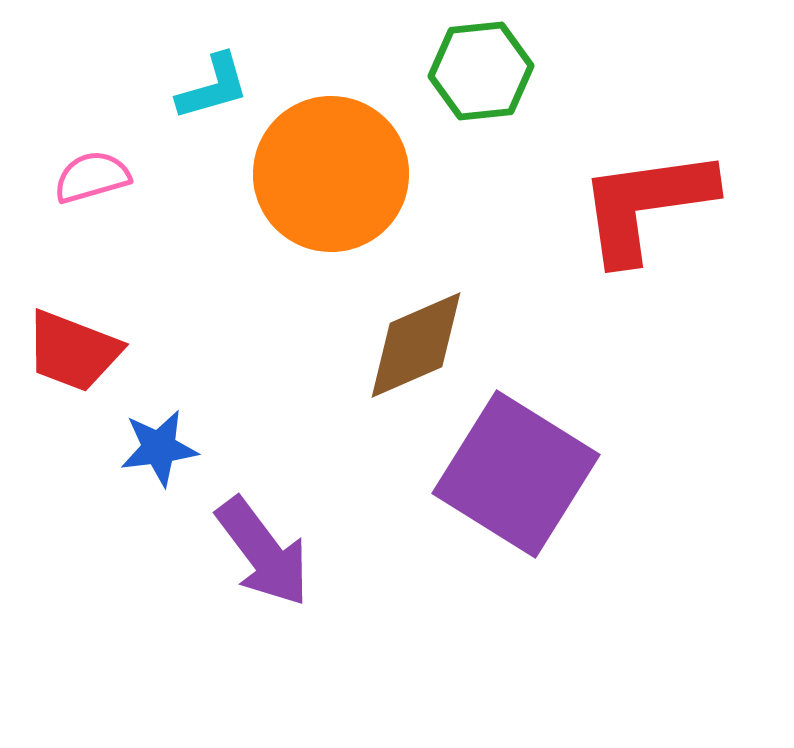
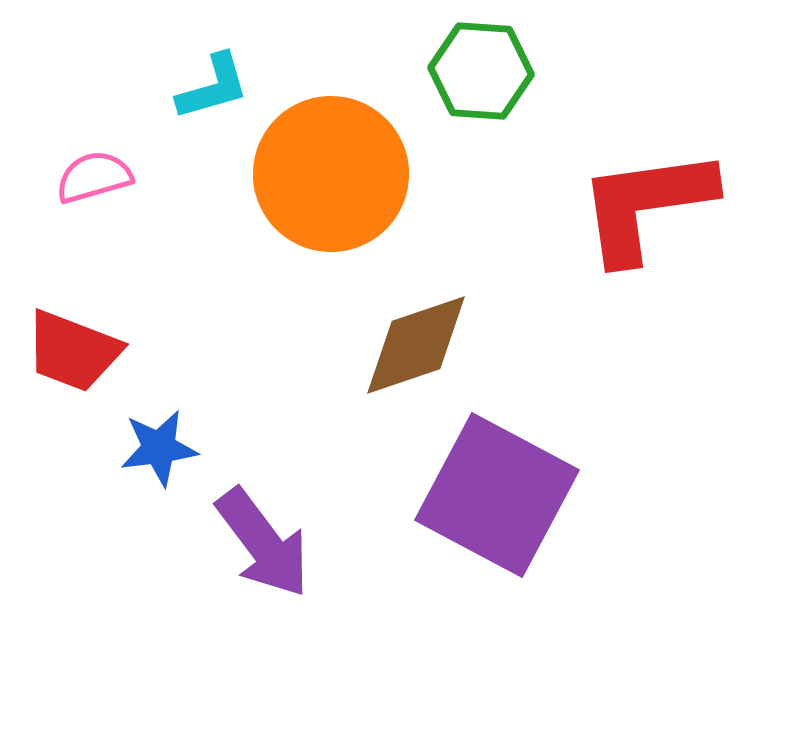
green hexagon: rotated 10 degrees clockwise
pink semicircle: moved 2 px right
brown diamond: rotated 5 degrees clockwise
purple square: moved 19 px left, 21 px down; rotated 4 degrees counterclockwise
purple arrow: moved 9 px up
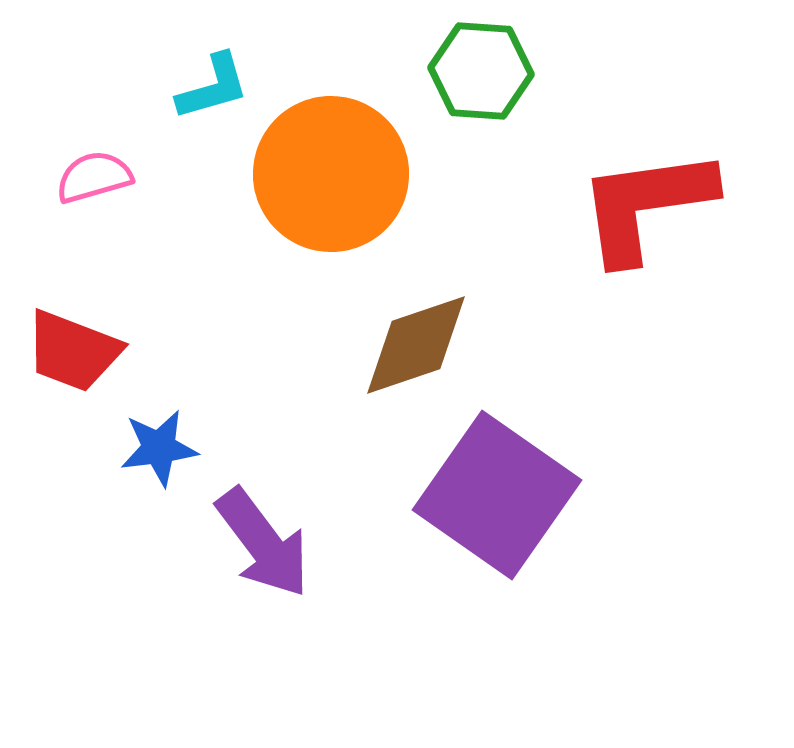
purple square: rotated 7 degrees clockwise
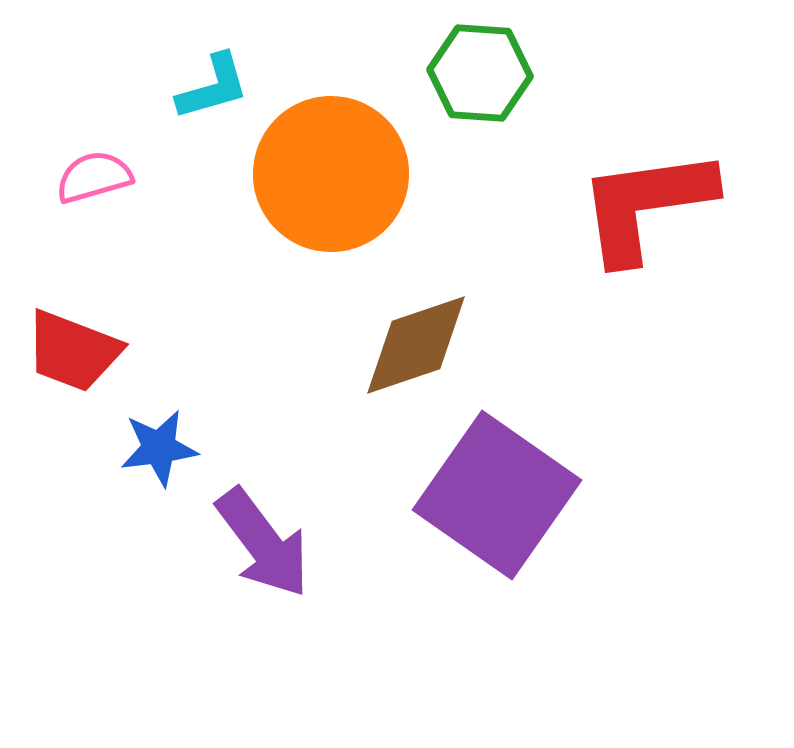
green hexagon: moved 1 px left, 2 px down
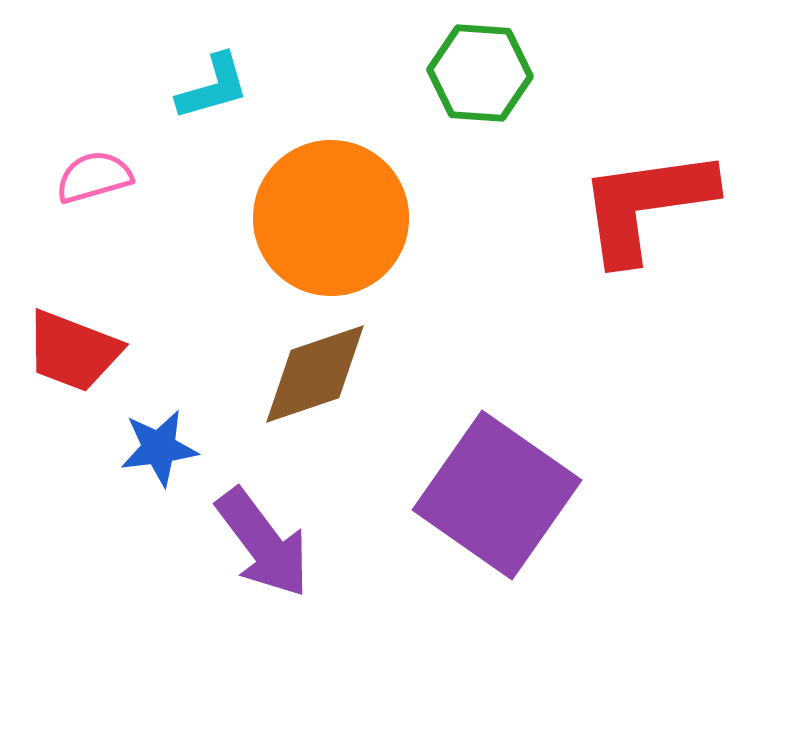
orange circle: moved 44 px down
brown diamond: moved 101 px left, 29 px down
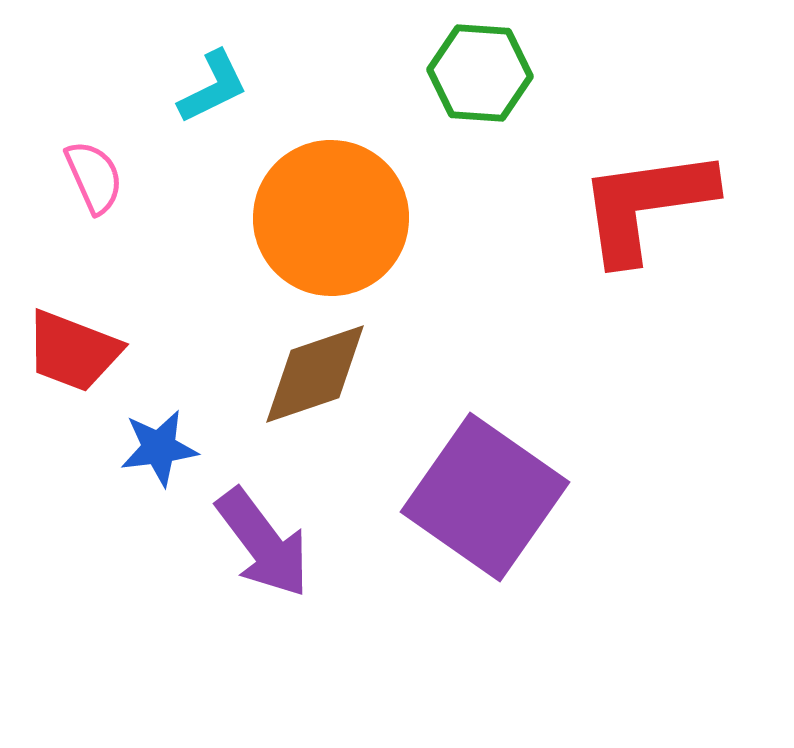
cyan L-shape: rotated 10 degrees counterclockwise
pink semicircle: rotated 82 degrees clockwise
purple square: moved 12 px left, 2 px down
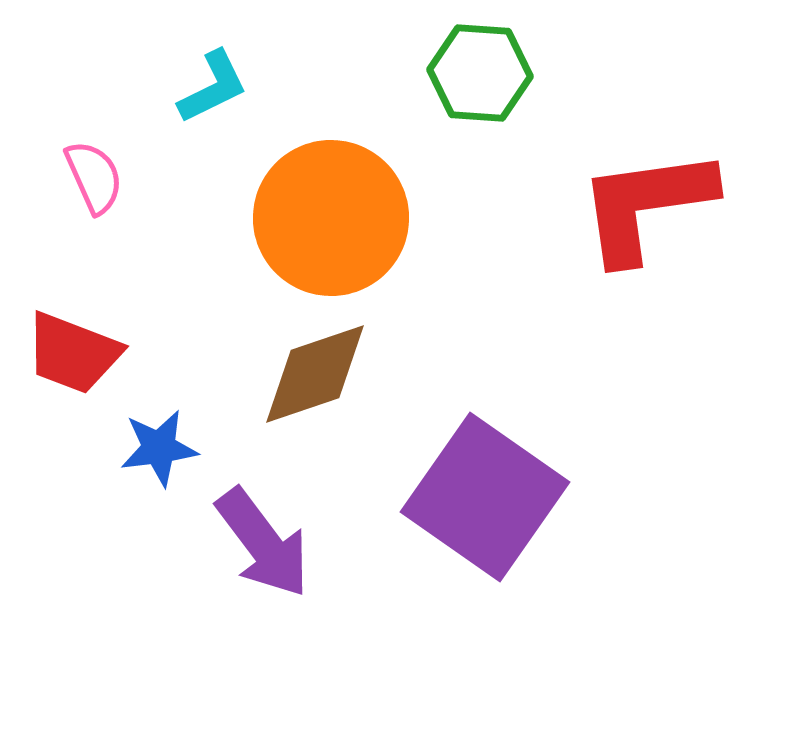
red trapezoid: moved 2 px down
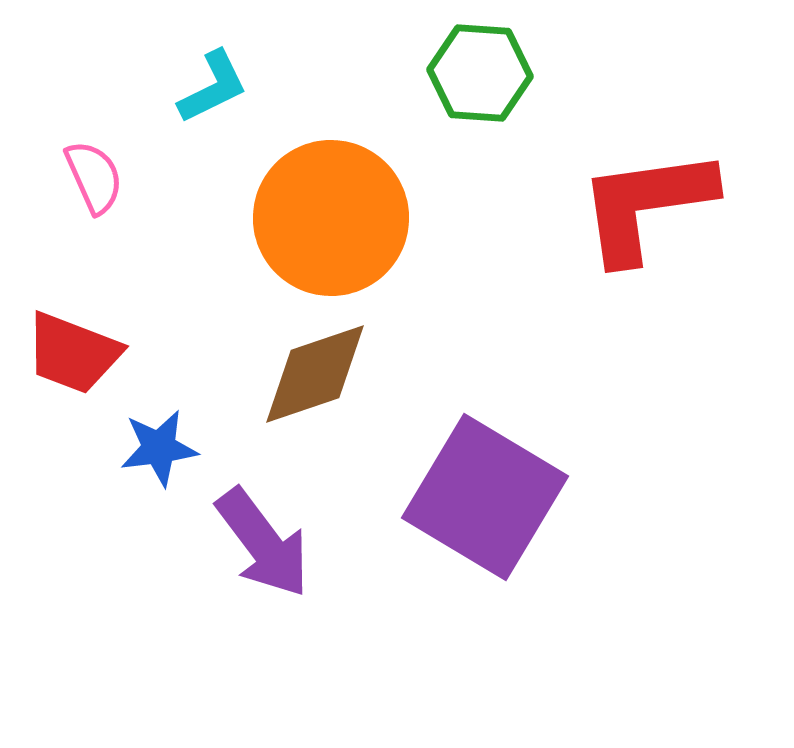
purple square: rotated 4 degrees counterclockwise
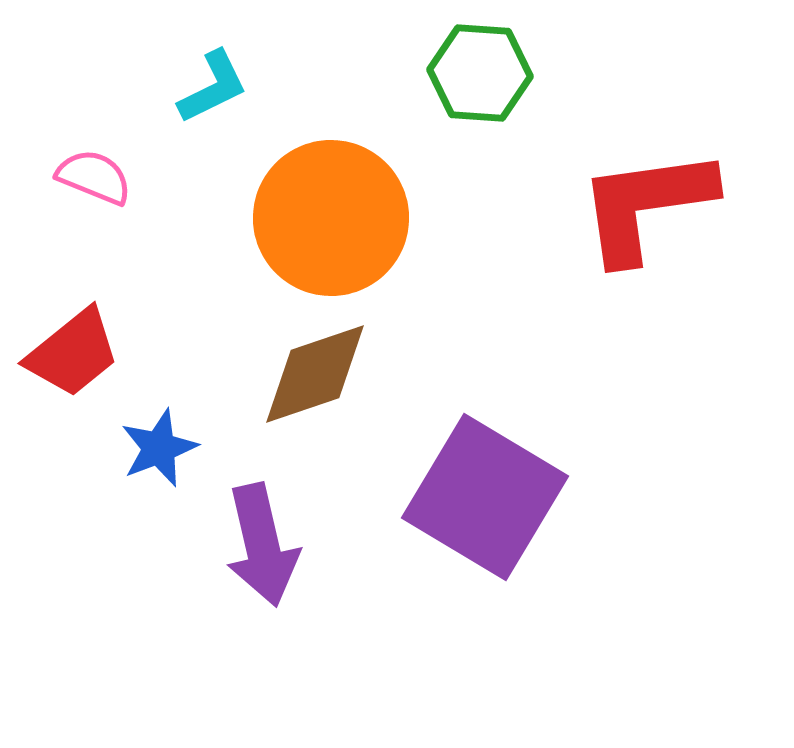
pink semicircle: rotated 44 degrees counterclockwise
red trapezoid: rotated 60 degrees counterclockwise
blue star: rotated 14 degrees counterclockwise
purple arrow: moved 1 px left, 2 px down; rotated 24 degrees clockwise
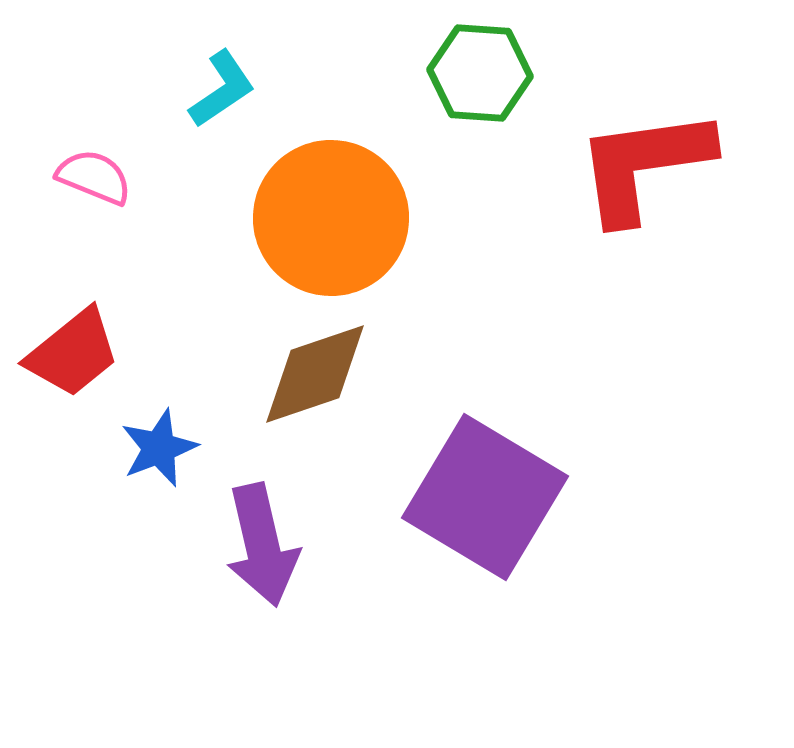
cyan L-shape: moved 9 px right, 2 px down; rotated 8 degrees counterclockwise
red L-shape: moved 2 px left, 40 px up
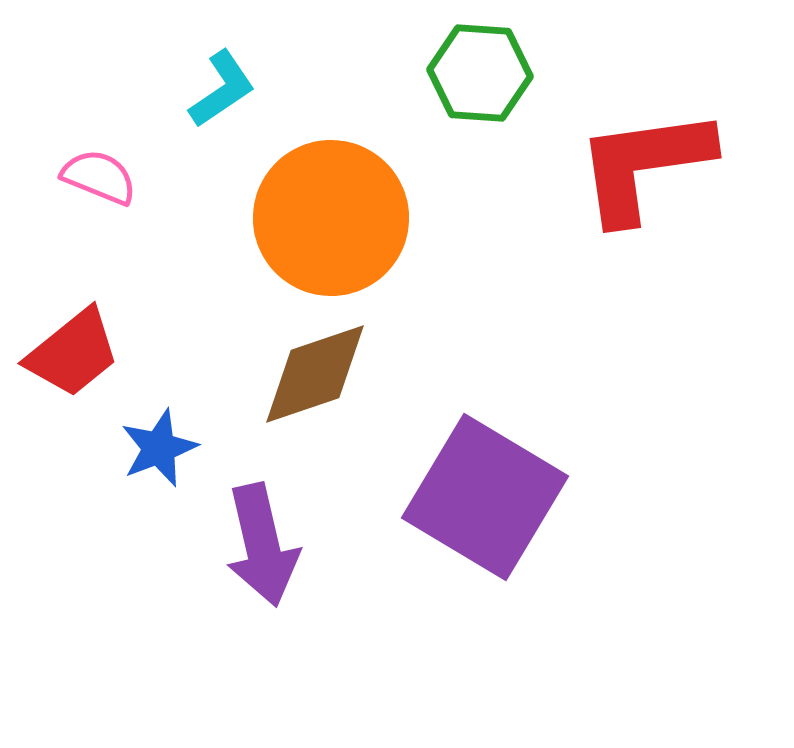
pink semicircle: moved 5 px right
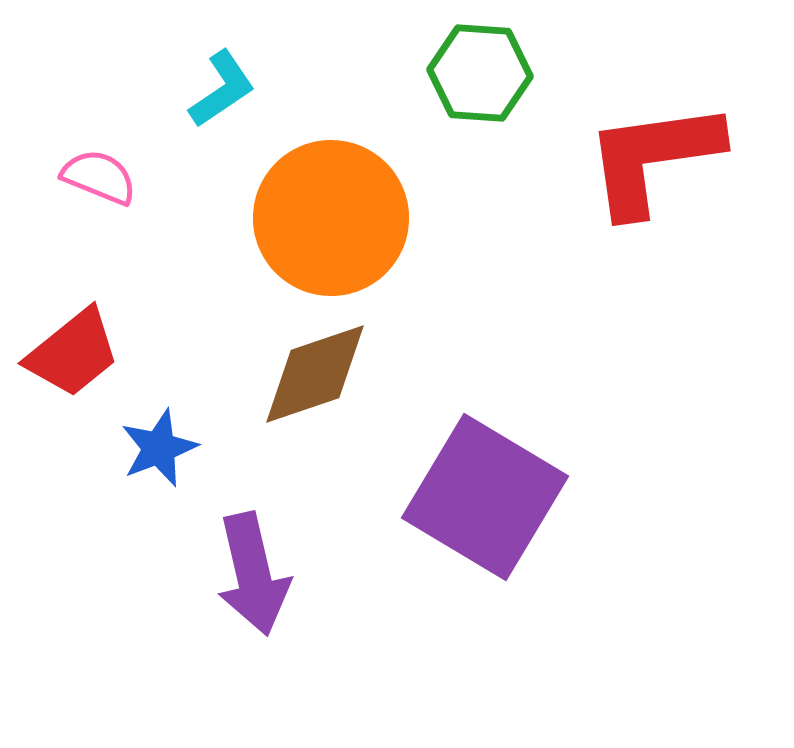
red L-shape: moved 9 px right, 7 px up
purple arrow: moved 9 px left, 29 px down
